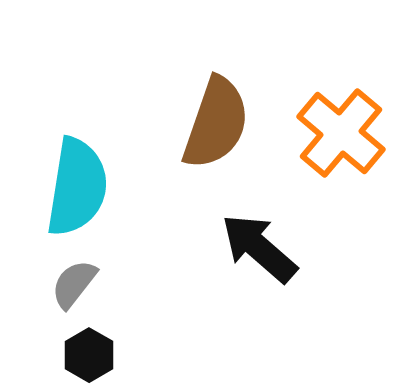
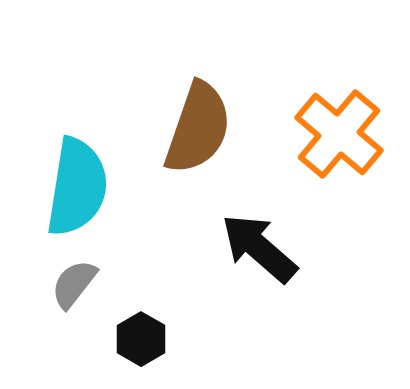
brown semicircle: moved 18 px left, 5 px down
orange cross: moved 2 px left, 1 px down
black hexagon: moved 52 px right, 16 px up
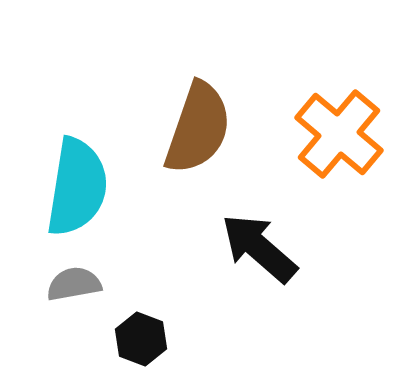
gray semicircle: rotated 42 degrees clockwise
black hexagon: rotated 9 degrees counterclockwise
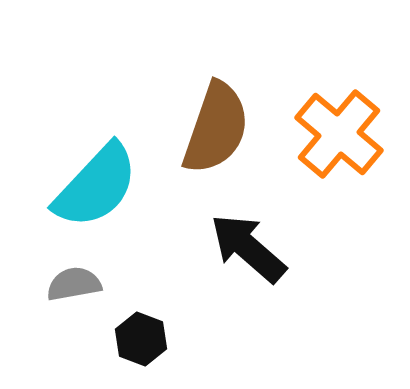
brown semicircle: moved 18 px right
cyan semicircle: moved 19 px right, 1 px up; rotated 34 degrees clockwise
black arrow: moved 11 px left
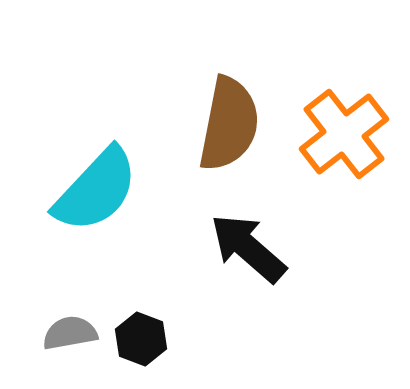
brown semicircle: moved 13 px right, 4 px up; rotated 8 degrees counterclockwise
orange cross: moved 5 px right; rotated 12 degrees clockwise
cyan semicircle: moved 4 px down
gray semicircle: moved 4 px left, 49 px down
